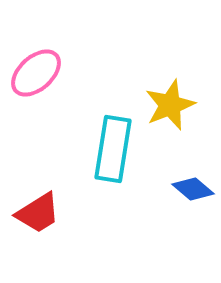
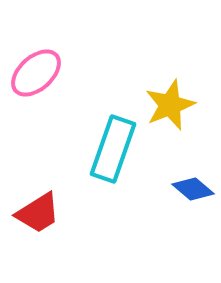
cyan rectangle: rotated 10 degrees clockwise
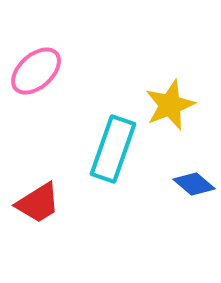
pink ellipse: moved 2 px up
blue diamond: moved 1 px right, 5 px up
red trapezoid: moved 10 px up
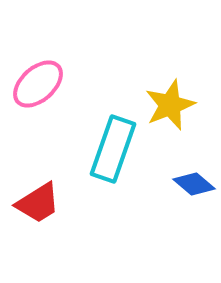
pink ellipse: moved 2 px right, 13 px down
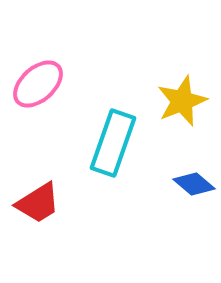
yellow star: moved 12 px right, 4 px up
cyan rectangle: moved 6 px up
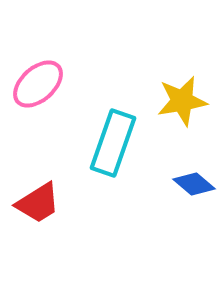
yellow star: rotated 12 degrees clockwise
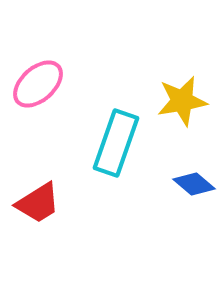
cyan rectangle: moved 3 px right
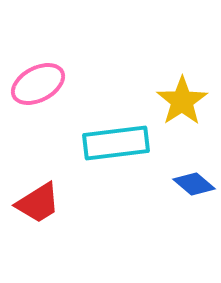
pink ellipse: rotated 14 degrees clockwise
yellow star: rotated 24 degrees counterclockwise
cyan rectangle: rotated 64 degrees clockwise
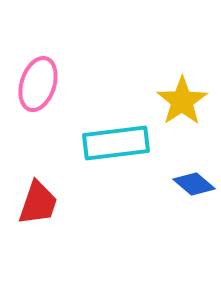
pink ellipse: rotated 44 degrees counterclockwise
red trapezoid: rotated 39 degrees counterclockwise
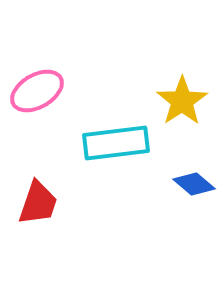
pink ellipse: moved 1 px left, 7 px down; rotated 42 degrees clockwise
